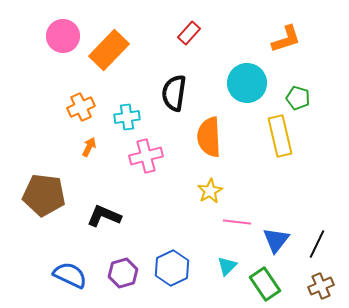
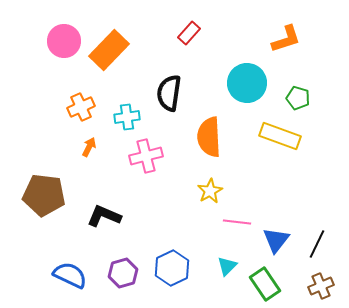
pink circle: moved 1 px right, 5 px down
black semicircle: moved 5 px left
yellow rectangle: rotated 57 degrees counterclockwise
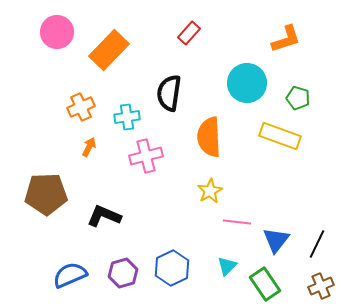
pink circle: moved 7 px left, 9 px up
brown pentagon: moved 2 px right, 1 px up; rotated 9 degrees counterclockwise
blue semicircle: rotated 48 degrees counterclockwise
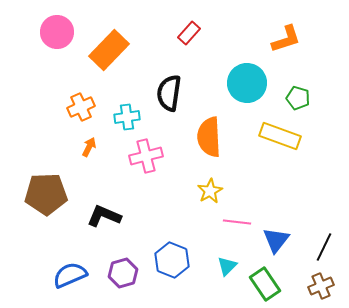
black line: moved 7 px right, 3 px down
blue hexagon: moved 8 px up; rotated 12 degrees counterclockwise
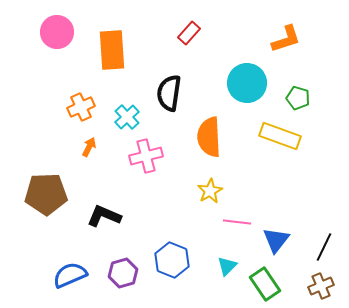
orange rectangle: moved 3 px right; rotated 48 degrees counterclockwise
cyan cross: rotated 35 degrees counterclockwise
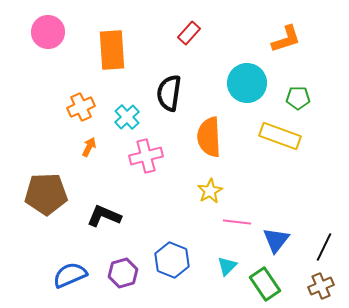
pink circle: moved 9 px left
green pentagon: rotated 15 degrees counterclockwise
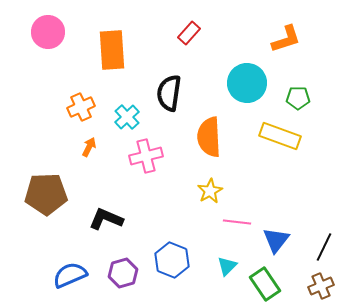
black L-shape: moved 2 px right, 3 px down
